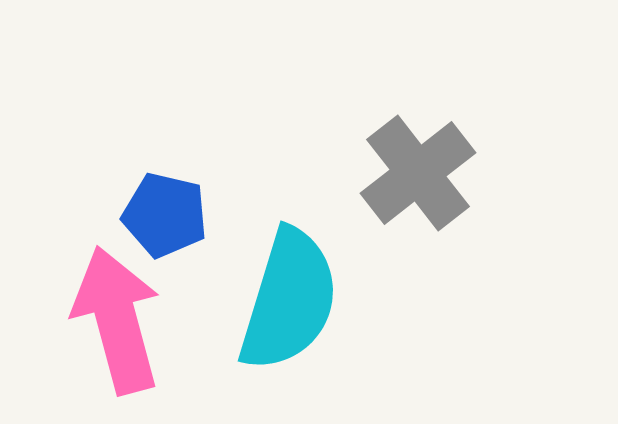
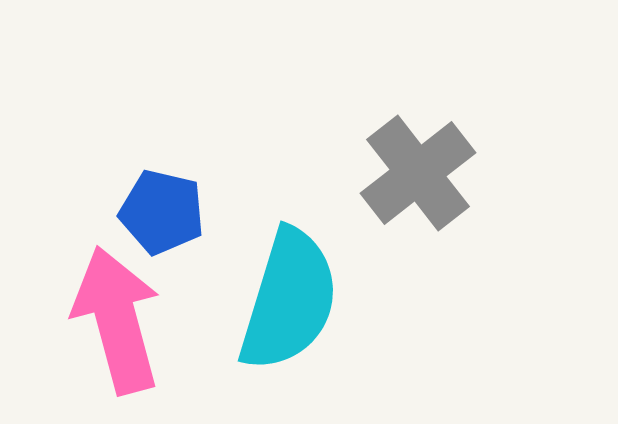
blue pentagon: moved 3 px left, 3 px up
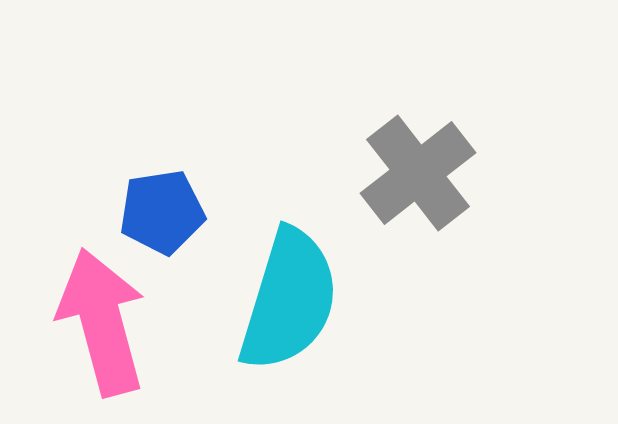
blue pentagon: rotated 22 degrees counterclockwise
pink arrow: moved 15 px left, 2 px down
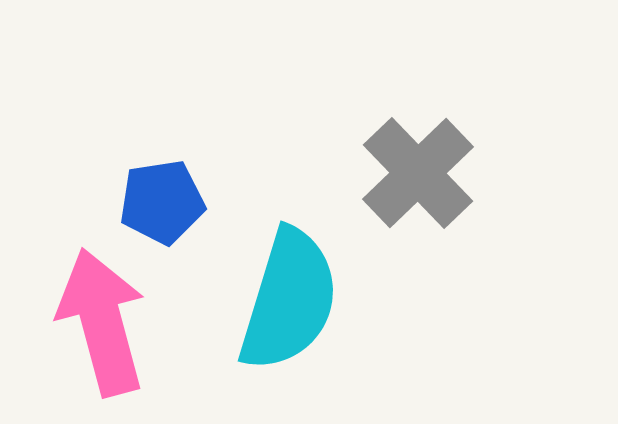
gray cross: rotated 6 degrees counterclockwise
blue pentagon: moved 10 px up
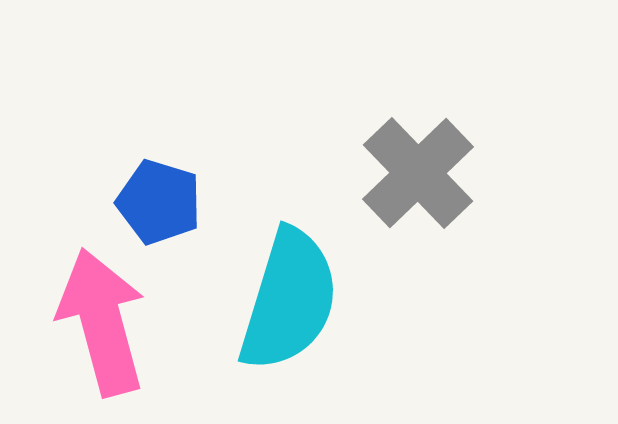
blue pentagon: moved 3 px left; rotated 26 degrees clockwise
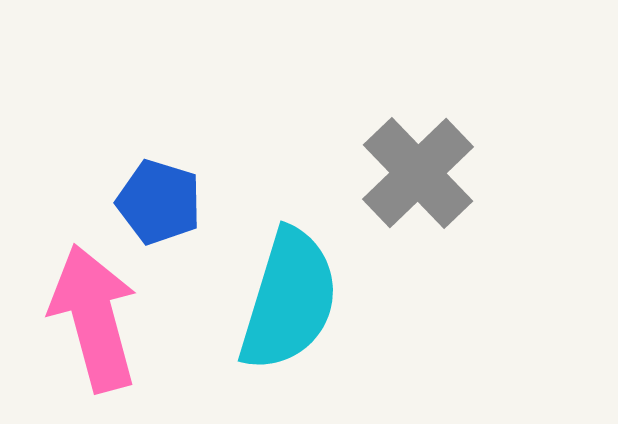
pink arrow: moved 8 px left, 4 px up
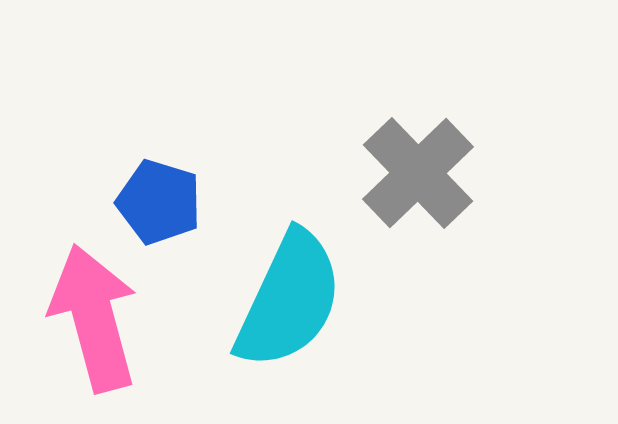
cyan semicircle: rotated 8 degrees clockwise
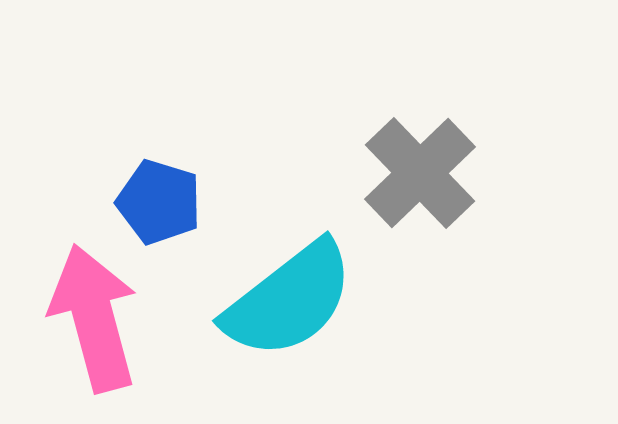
gray cross: moved 2 px right
cyan semicircle: rotated 27 degrees clockwise
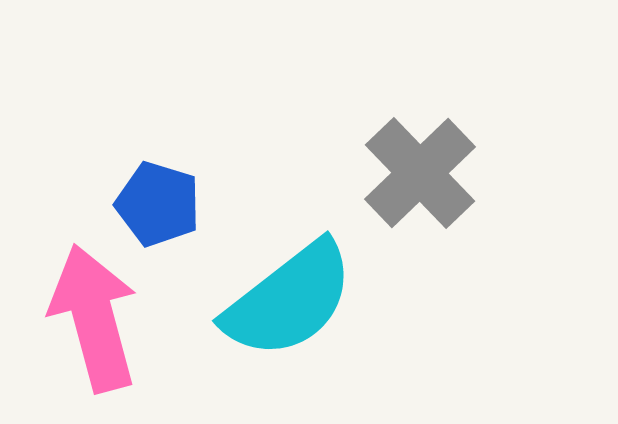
blue pentagon: moved 1 px left, 2 px down
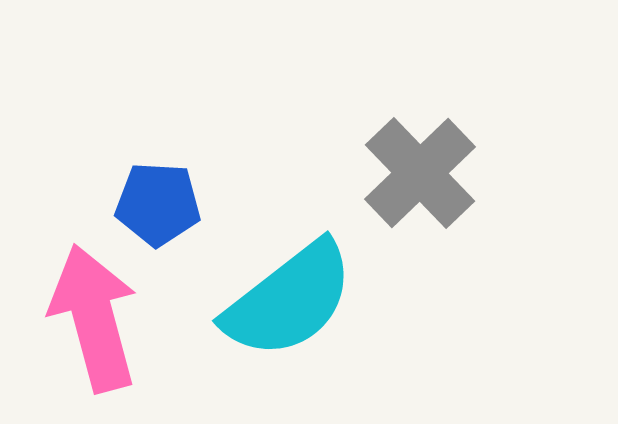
blue pentagon: rotated 14 degrees counterclockwise
